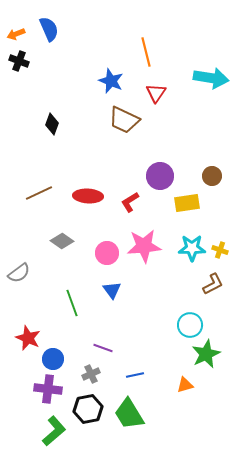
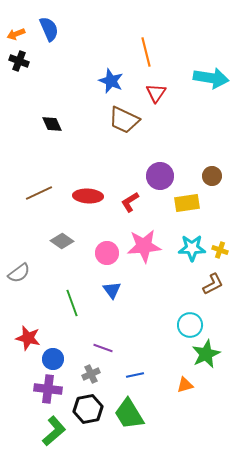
black diamond: rotated 45 degrees counterclockwise
red star: rotated 10 degrees counterclockwise
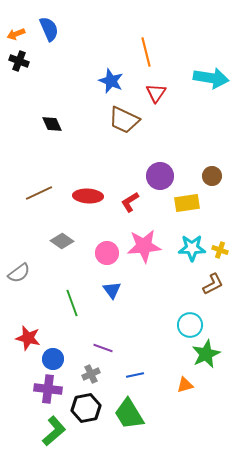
black hexagon: moved 2 px left, 1 px up
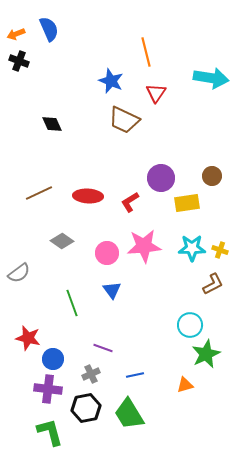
purple circle: moved 1 px right, 2 px down
green L-shape: moved 4 px left, 1 px down; rotated 64 degrees counterclockwise
